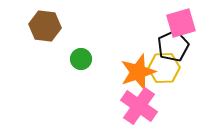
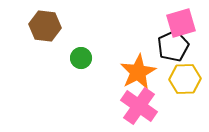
green circle: moved 1 px up
yellow hexagon: moved 21 px right, 11 px down
orange star: rotated 9 degrees counterclockwise
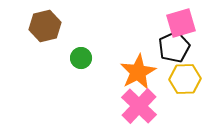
brown hexagon: rotated 20 degrees counterclockwise
black pentagon: moved 1 px right, 1 px down
pink cross: rotated 9 degrees clockwise
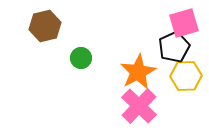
pink square: moved 3 px right
yellow hexagon: moved 1 px right, 3 px up
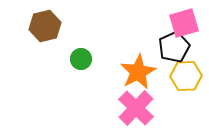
green circle: moved 1 px down
pink cross: moved 3 px left, 2 px down
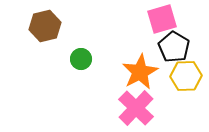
pink square: moved 22 px left, 4 px up
black pentagon: rotated 16 degrees counterclockwise
orange star: moved 2 px right
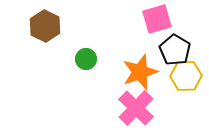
pink square: moved 5 px left
brown hexagon: rotated 20 degrees counterclockwise
black pentagon: moved 1 px right, 3 px down
green circle: moved 5 px right
orange star: rotated 9 degrees clockwise
